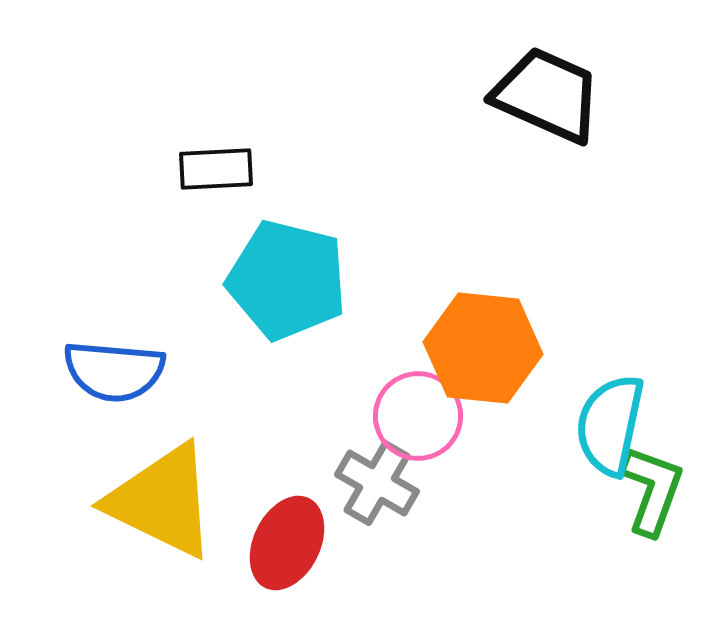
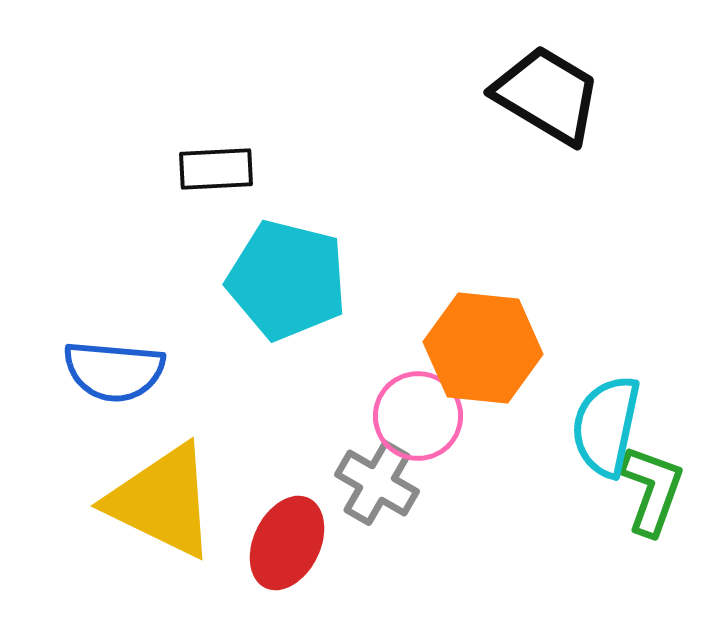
black trapezoid: rotated 7 degrees clockwise
cyan semicircle: moved 4 px left, 1 px down
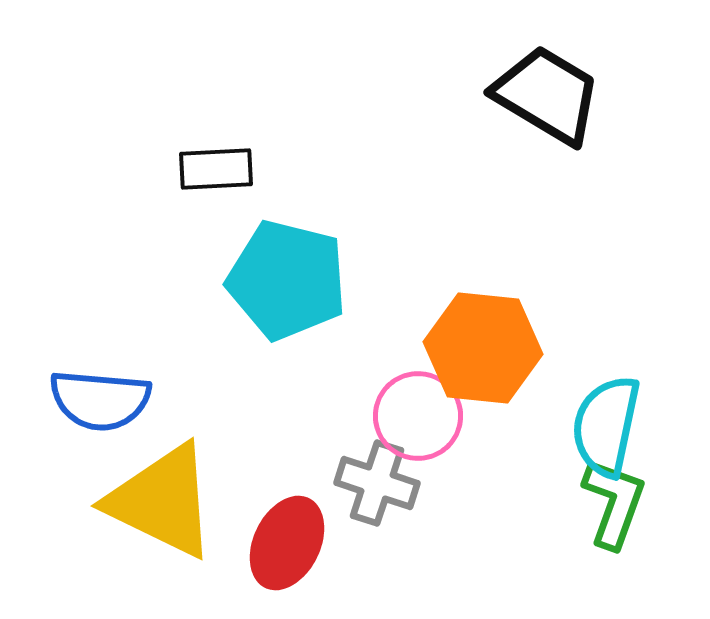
blue semicircle: moved 14 px left, 29 px down
gray cross: rotated 12 degrees counterclockwise
green L-shape: moved 38 px left, 13 px down
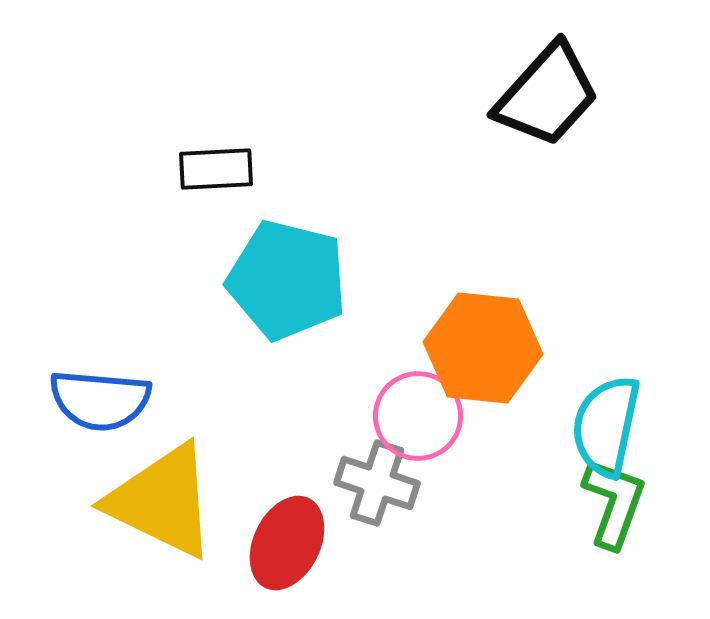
black trapezoid: rotated 101 degrees clockwise
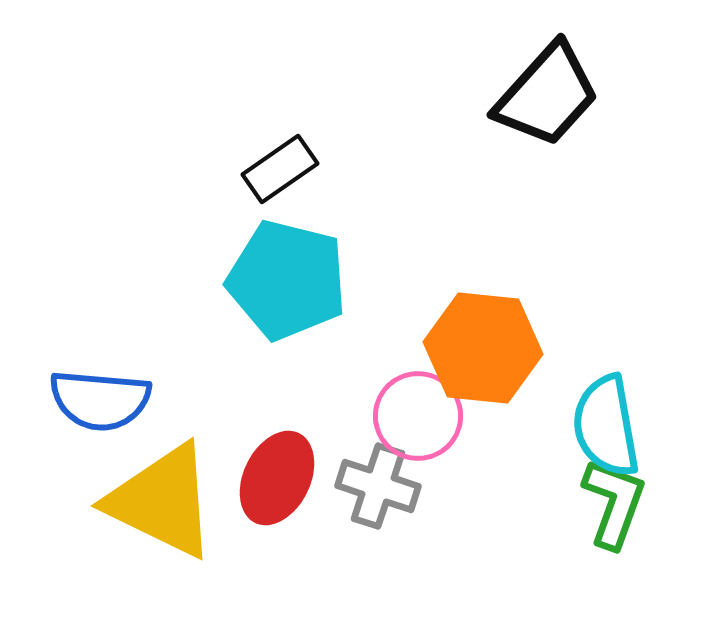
black rectangle: moved 64 px right; rotated 32 degrees counterclockwise
cyan semicircle: rotated 22 degrees counterclockwise
gray cross: moved 1 px right, 3 px down
red ellipse: moved 10 px left, 65 px up
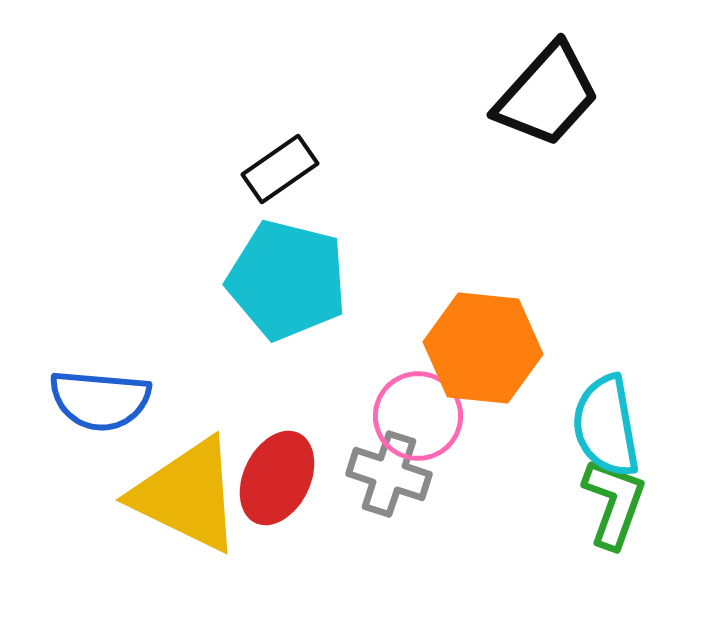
gray cross: moved 11 px right, 12 px up
yellow triangle: moved 25 px right, 6 px up
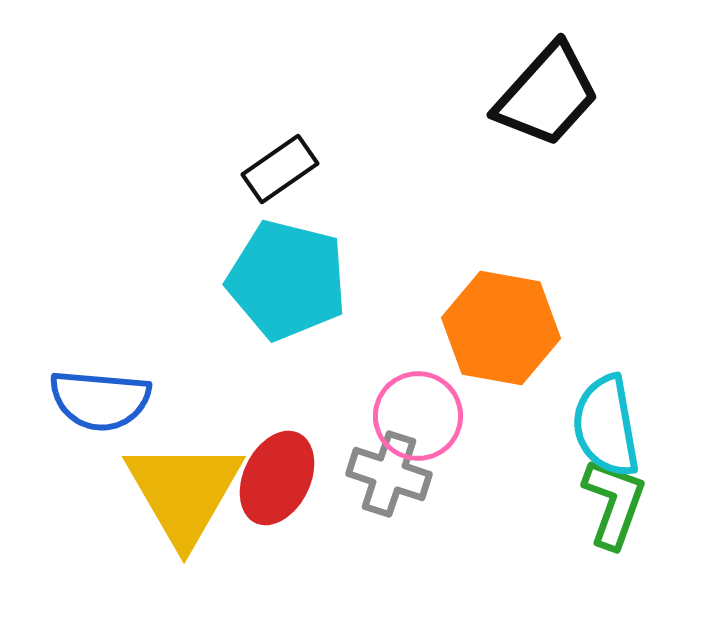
orange hexagon: moved 18 px right, 20 px up; rotated 4 degrees clockwise
yellow triangle: moved 3 px left, 3 px up; rotated 34 degrees clockwise
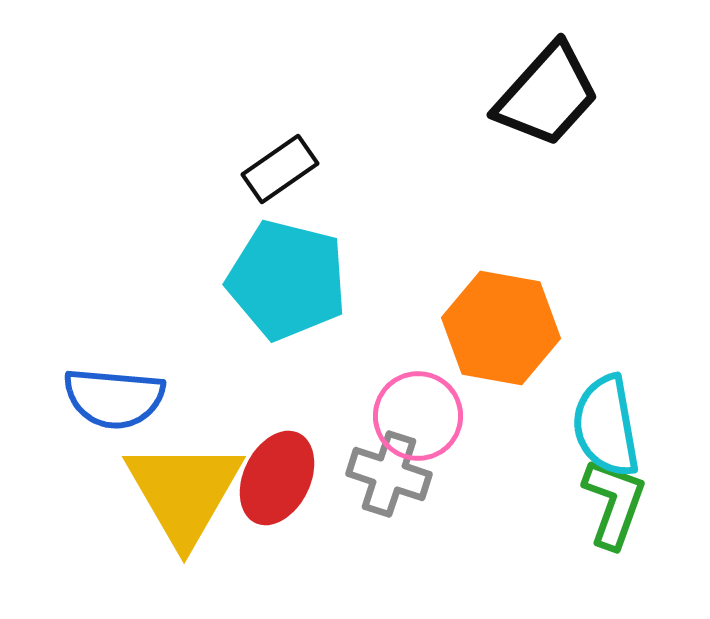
blue semicircle: moved 14 px right, 2 px up
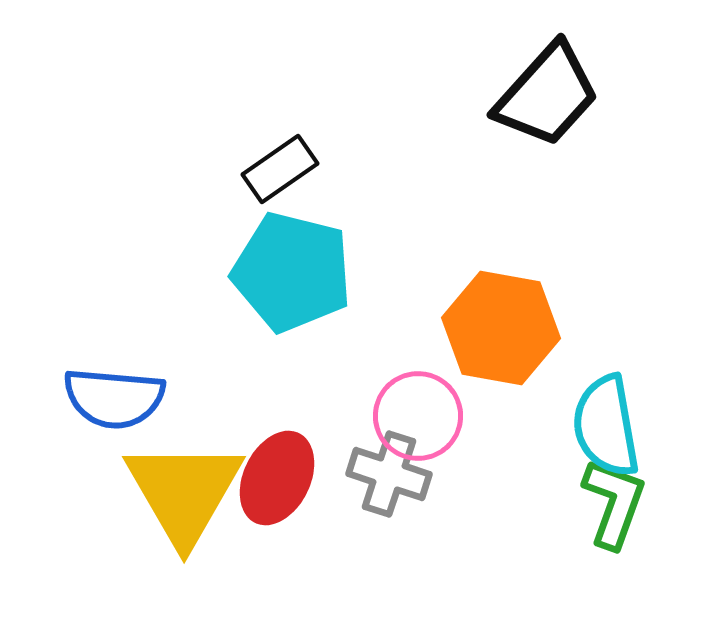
cyan pentagon: moved 5 px right, 8 px up
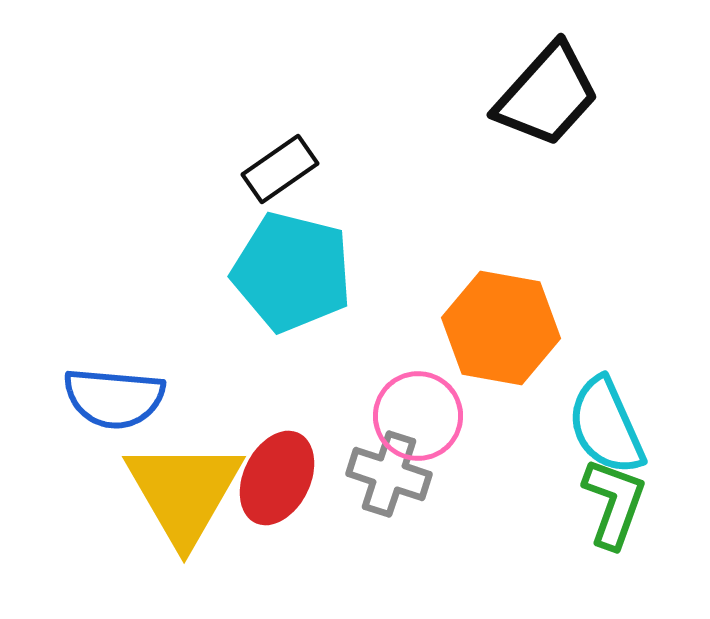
cyan semicircle: rotated 14 degrees counterclockwise
